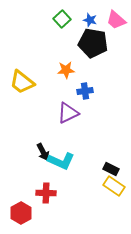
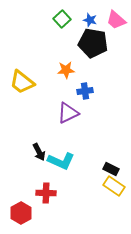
black arrow: moved 4 px left
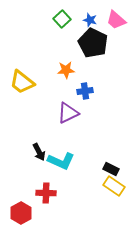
black pentagon: rotated 16 degrees clockwise
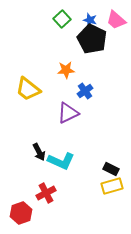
black pentagon: moved 1 px left, 4 px up
yellow trapezoid: moved 6 px right, 7 px down
blue cross: rotated 28 degrees counterclockwise
yellow rectangle: moved 2 px left; rotated 50 degrees counterclockwise
red cross: rotated 30 degrees counterclockwise
red hexagon: rotated 10 degrees clockwise
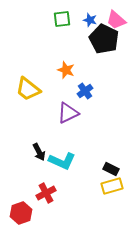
green square: rotated 36 degrees clockwise
black pentagon: moved 12 px right
orange star: rotated 24 degrees clockwise
cyan L-shape: moved 1 px right
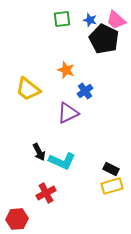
red hexagon: moved 4 px left, 6 px down; rotated 15 degrees clockwise
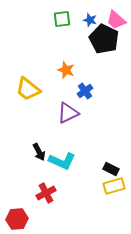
yellow rectangle: moved 2 px right
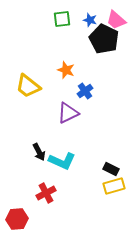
yellow trapezoid: moved 3 px up
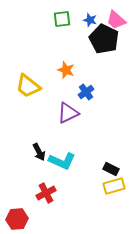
blue cross: moved 1 px right, 1 px down
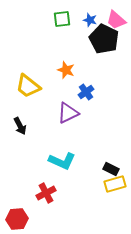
black arrow: moved 19 px left, 26 px up
yellow rectangle: moved 1 px right, 2 px up
